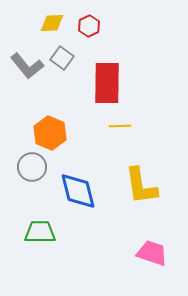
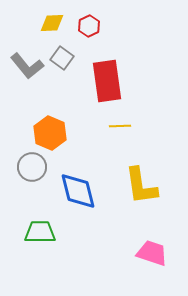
red rectangle: moved 2 px up; rotated 9 degrees counterclockwise
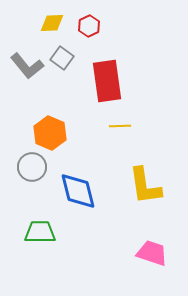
yellow L-shape: moved 4 px right
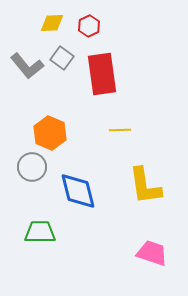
red rectangle: moved 5 px left, 7 px up
yellow line: moved 4 px down
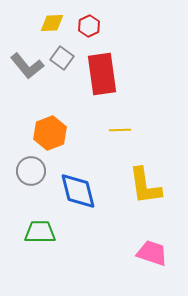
orange hexagon: rotated 16 degrees clockwise
gray circle: moved 1 px left, 4 px down
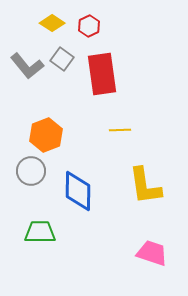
yellow diamond: rotated 35 degrees clockwise
gray square: moved 1 px down
orange hexagon: moved 4 px left, 2 px down
blue diamond: rotated 15 degrees clockwise
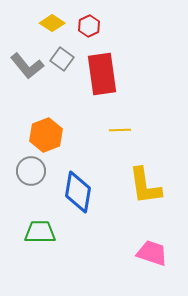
blue diamond: moved 1 px down; rotated 9 degrees clockwise
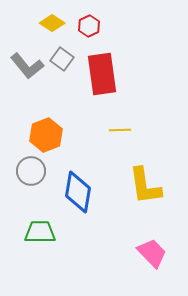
pink trapezoid: rotated 28 degrees clockwise
